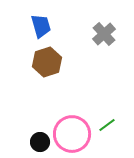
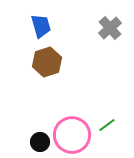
gray cross: moved 6 px right, 6 px up
pink circle: moved 1 px down
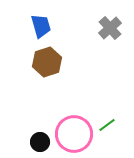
pink circle: moved 2 px right, 1 px up
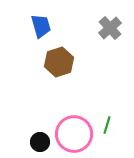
brown hexagon: moved 12 px right
green line: rotated 36 degrees counterclockwise
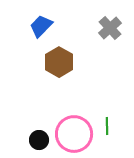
blue trapezoid: rotated 120 degrees counterclockwise
brown hexagon: rotated 12 degrees counterclockwise
green line: moved 1 px down; rotated 18 degrees counterclockwise
black circle: moved 1 px left, 2 px up
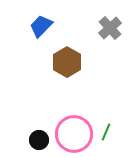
brown hexagon: moved 8 px right
green line: moved 1 px left, 6 px down; rotated 24 degrees clockwise
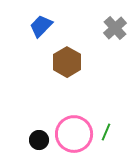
gray cross: moved 5 px right
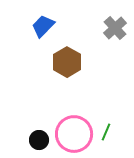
blue trapezoid: moved 2 px right
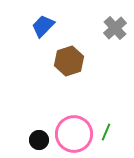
brown hexagon: moved 2 px right, 1 px up; rotated 12 degrees clockwise
